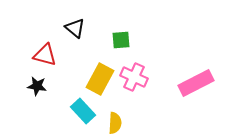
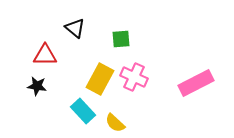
green square: moved 1 px up
red triangle: rotated 15 degrees counterclockwise
yellow semicircle: rotated 130 degrees clockwise
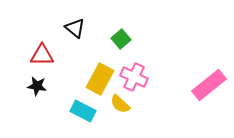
green square: rotated 36 degrees counterclockwise
red triangle: moved 3 px left
pink rectangle: moved 13 px right, 2 px down; rotated 12 degrees counterclockwise
cyan rectangle: rotated 20 degrees counterclockwise
yellow semicircle: moved 5 px right, 19 px up
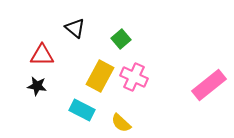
yellow rectangle: moved 3 px up
yellow semicircle: moved 1 px right, 19 px down
cyan rectangle: moved 1 px left, 1 px up
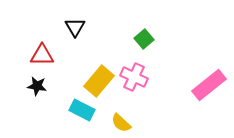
black triangle: moved 1 px up; rotated 20 degrees clockwise
green square: moved 23 px right
yellow rectangle: moved 1 px left, 5 px down; rotated 12 degrees clockwise
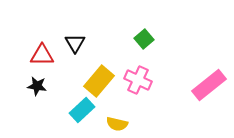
black triangle: moved 16 px down
pink cross: moved 4 px right, 3 px down
cyan rectangle: rotated 70 degrees counterclockwise
yellow semicircle: moved 4 px left, 1 px down; rotated 30 degrees counterclockwise
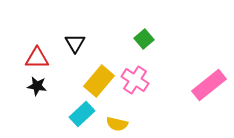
red triangle: moved 5 px left, 3 px down
pink cross: moved 3 px left; rotated 8 degrees clockwise
cyan rectangle: moved 4 px down
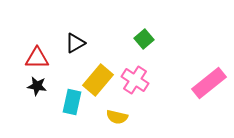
black triangle: rotated 30 degrees clockwise
yellow rectangle: moved 1 px left, 1 px up
pink rectangle: moved 2 px up
cyan rectangle: moved 10 px left, 12 px up; rotated 35 degrees counterclockwise
yellow semicircle: moved 7 px up
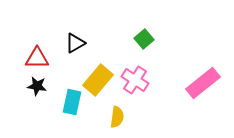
pink rectangle: moved 6 px left
yellow semicircle: rotated 95 degrees counterclockwise
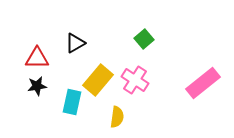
black star: rotated 18 degrees counterclockwise
